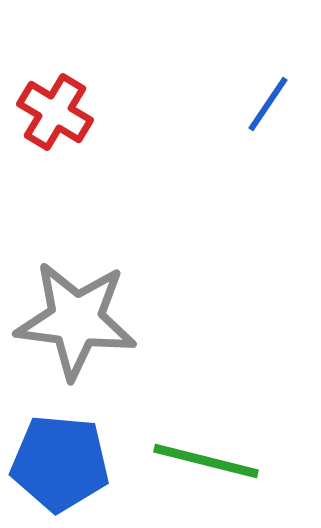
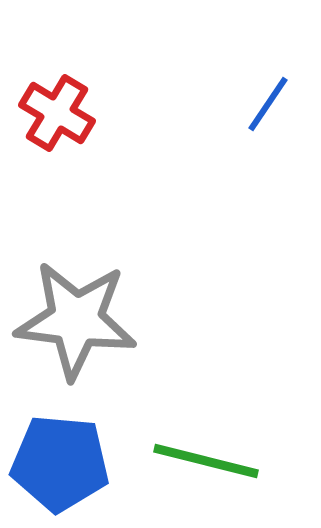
red cross: moved 2 px right, 1 px down
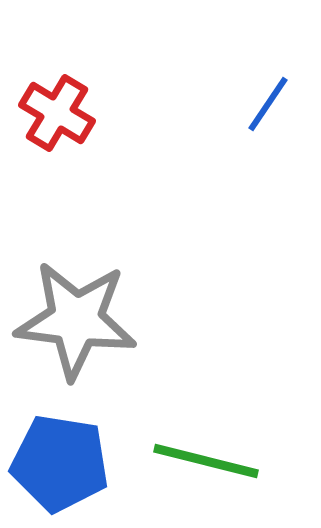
blue pentagon: rotated 4 degrees clockwise
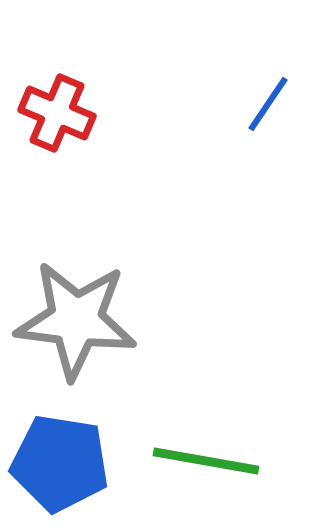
red cross: rotated 8 degrees counterclockwise
green line: rotated 4 degrees counterclockwise
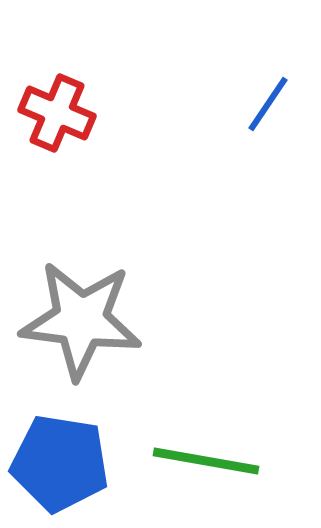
gray star: moved 5 px right
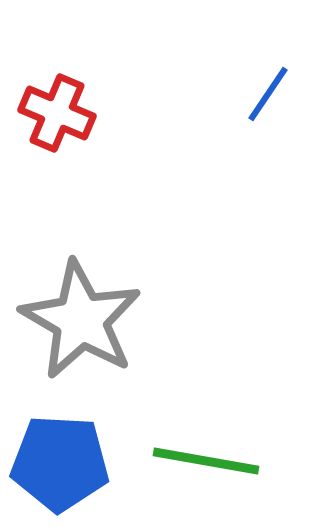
blue line: moved 10 px up
gray star: rotated 23 degrees clockwise
blue pentagon: rotated 6 degrees counterclockwise
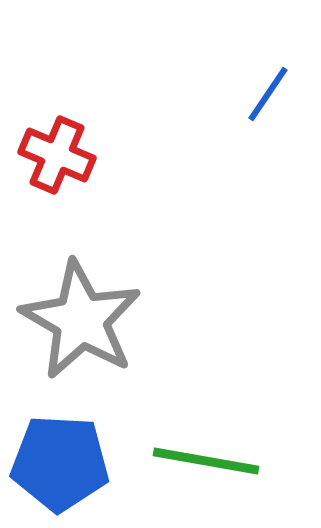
red cross: moved 42 px down
